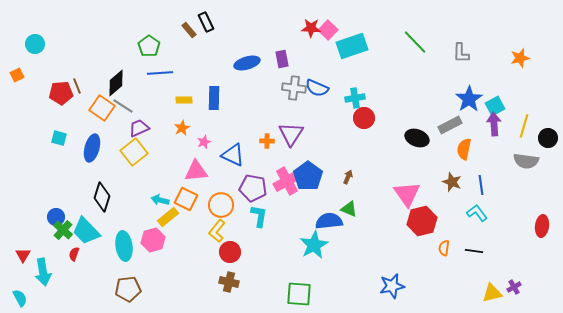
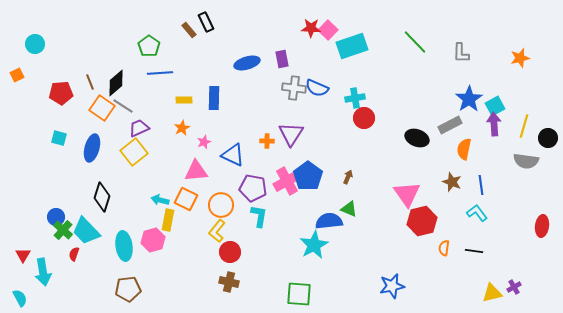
brown line at (77, 86): moved 13 px right, 4 px up
yellow rectangle at (168, 217): moved 3 px down; rotated 40 degrees counterclockwise
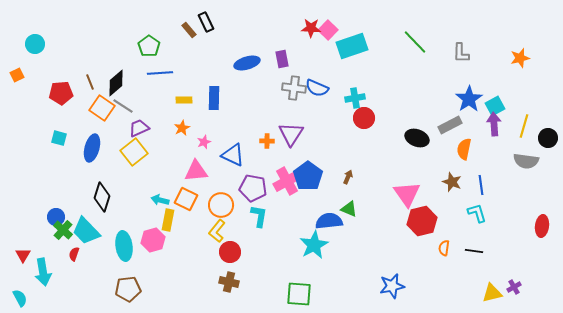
cyan L-shape at (477, 213): rotated 20 degrees clockwise
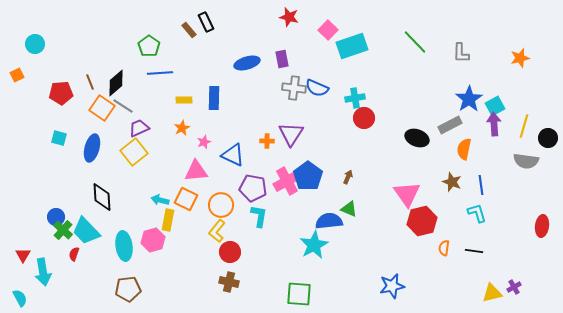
red star at (311, 28): moved 22 px left, 11 px up; rotated 12 degrees clockwise
black diamond at (102, 197): rotated 20 degrees counterclockwise
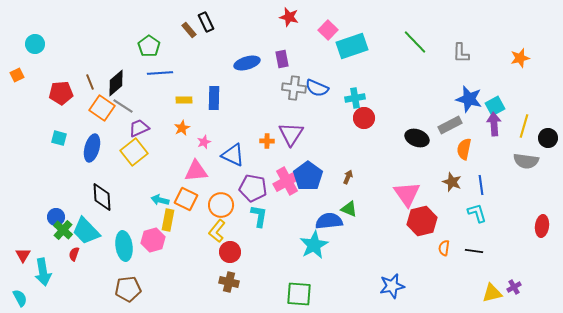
blue star at (469, 99): rotated 24 degrees counterclockwise
